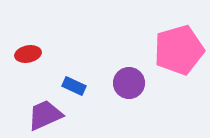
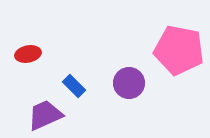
pink pentagon: rotated 27 degrees clockwise
blue rectangle: rotated 20 degrees clockwise
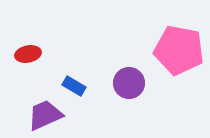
blue rectangle: rotated 15 degrees counterclockwise
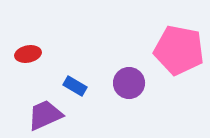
blue rectangle: moved 1 px right
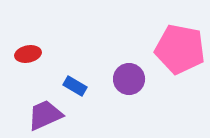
pink pentagon: moved 1 px right, 1 px up
purple circle: moved 4 px up
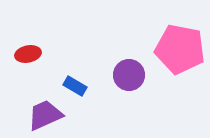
purple circle: moved 4 px up
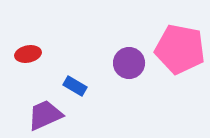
purple circle: moved 12 px up
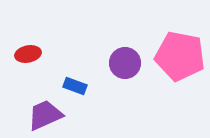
pink pentagon: moved 7 px down
purple circle: moved 4 px left
blue rectangle: rotated 10 degrees counterclockwise
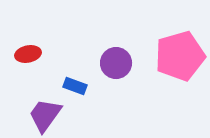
pink pentagon: rotated 27 degrees counterclockwise
purple circle: moved 9 px left
purple trapezoid: rotated 30 degrees counterclockwise
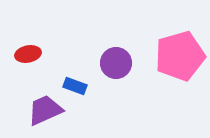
purple trapezoid: moved 5 px up; rotated 30 degrees clockwise
